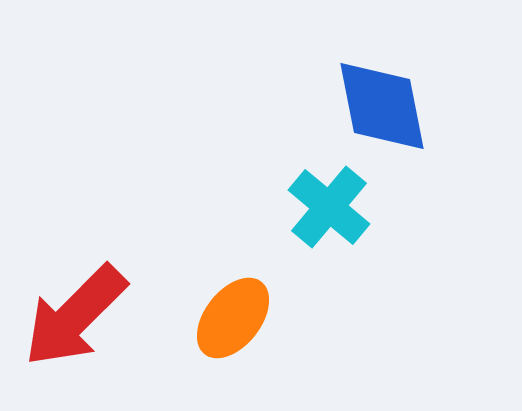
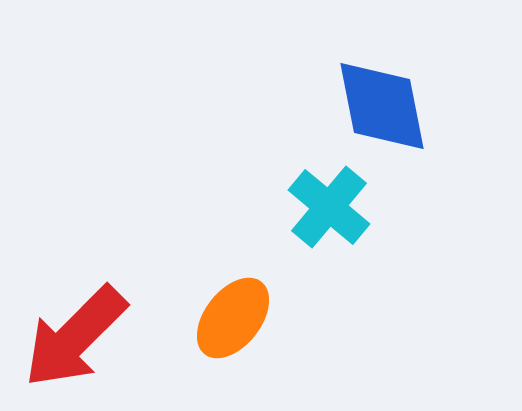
red arrow: moved 21 px down
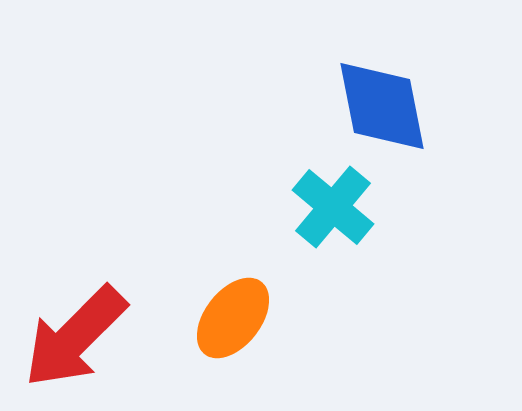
cyan cross: moved 4 px right
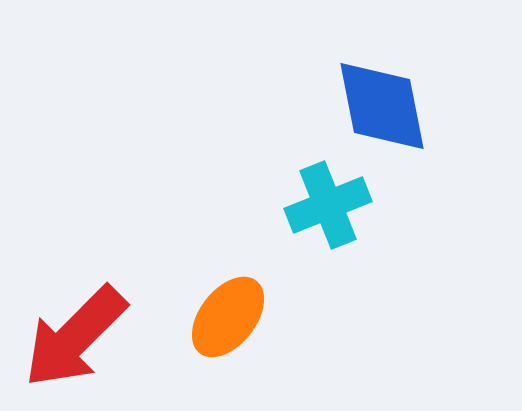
cyan cross: moved 5 px left, 2 px up; rotated 28 degrees clockwise
orange ellipse: moved 5 px left, 1 px up
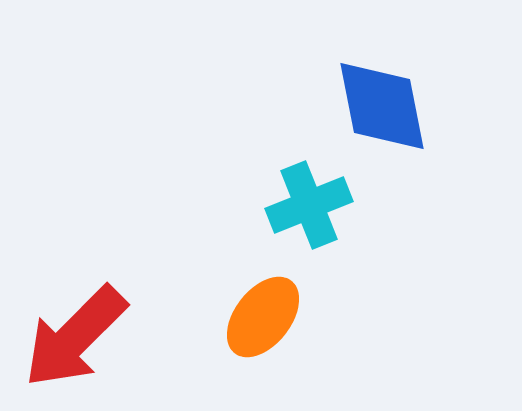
cyan cross: moved 19 px left
orange ellipse: moved 35 px right
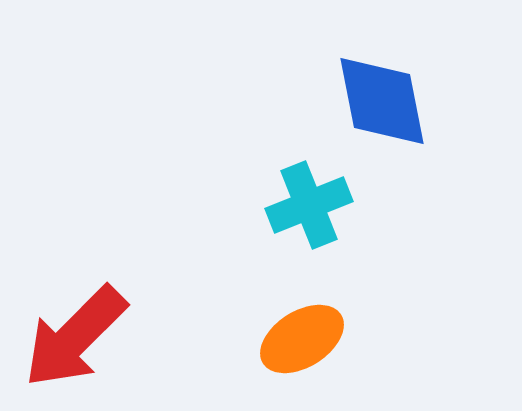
blue diamond: moved 5 px up
orange ellipse: moved 39 px right, 22 px down; rotated 20 degrees clockwise
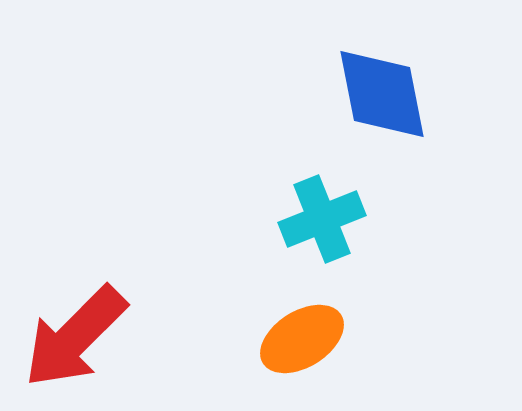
blue diamond: moved 7 px up
cyan cross: moved 13 px right, 14 px down
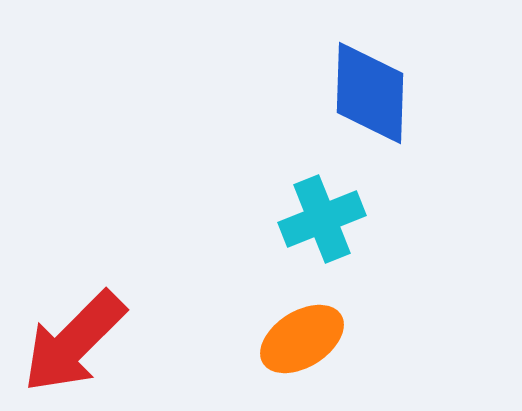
blue diamond: moved 12 px left, 1 px up; rotated 13 degrees clockwise
red arrow: moved 1 px left, 5 px down
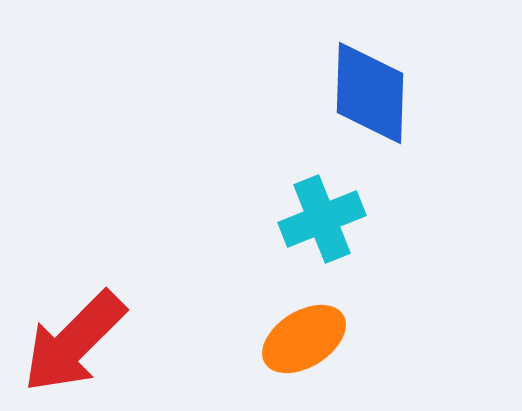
orange ellipse: moved 2 px right
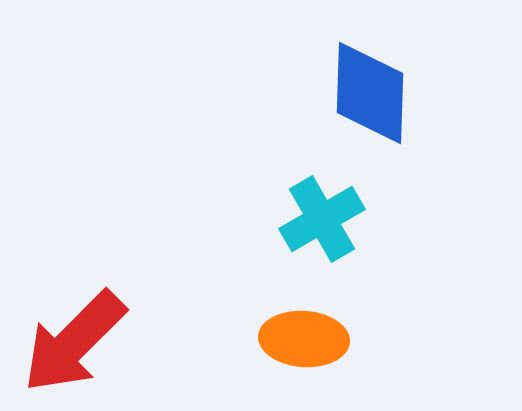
cyan cross: rotated 8 degrees counterclockwise
orange ellipse: rotated 36 degrees clockwise
